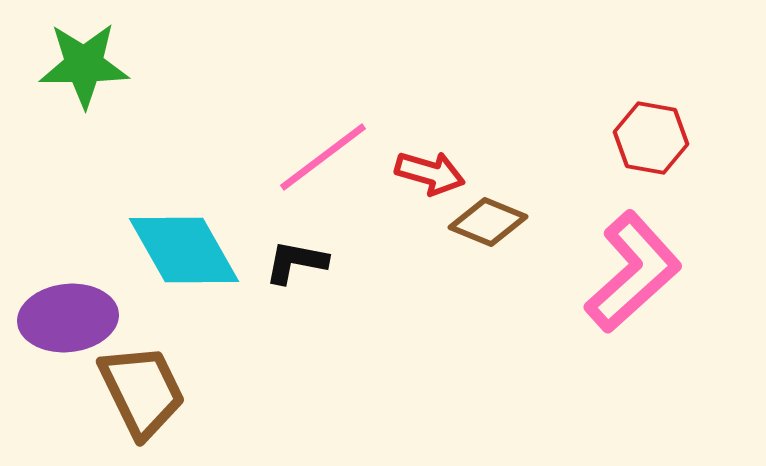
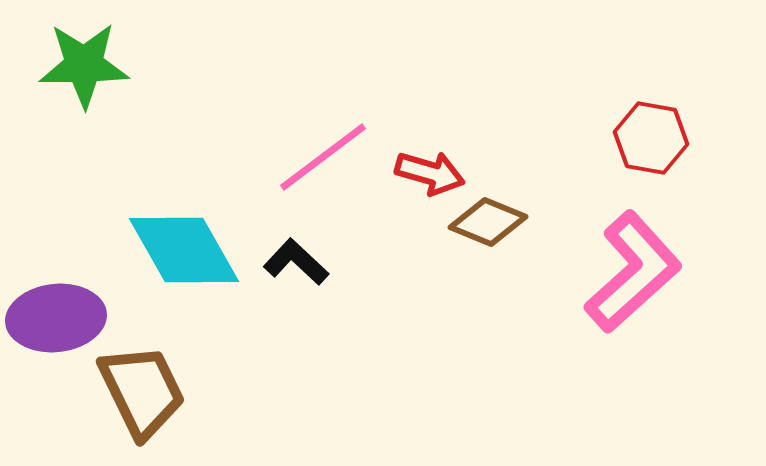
black L-shape: rotated 32 degrees clockwise
purple ellipse: moved 12 px left
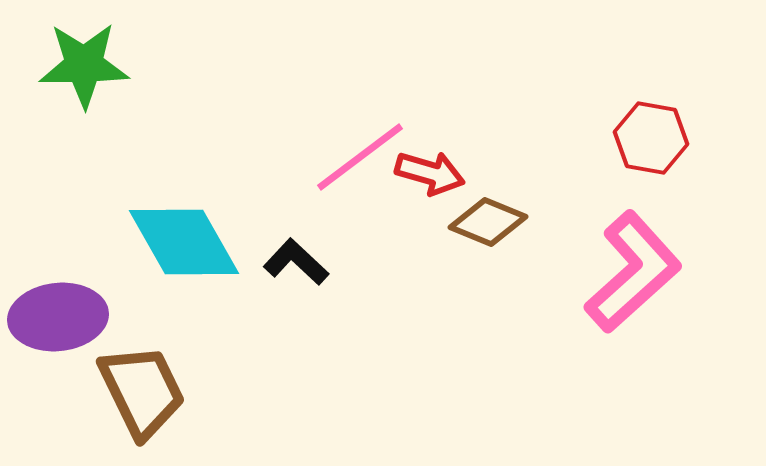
pink line: moved 37 px right
cyan diamond: moved 8 px up
purple ellipse: moved 2 px right, 1 px up
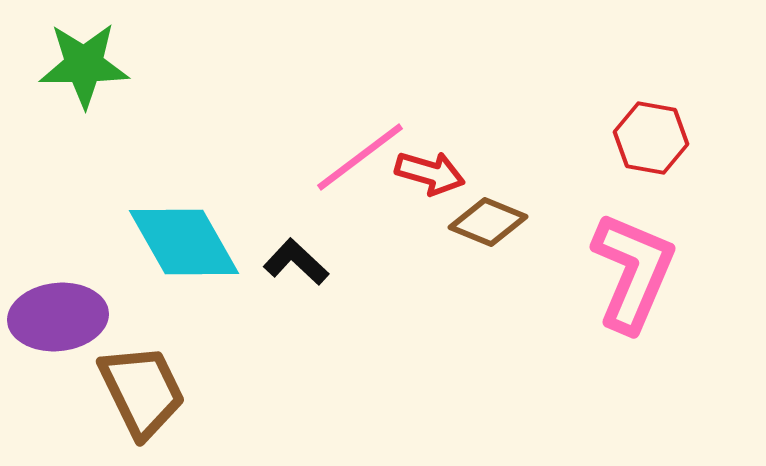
pink L-shape: rotated 25 degrees counterclockwise
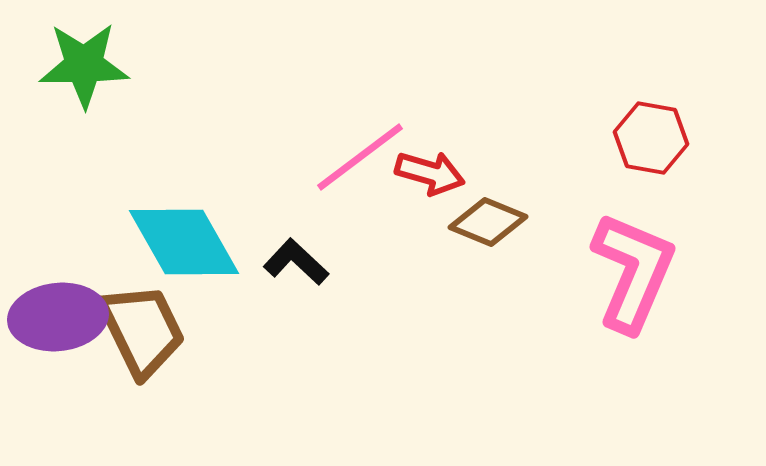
brown trapezoid: moved 61 px up
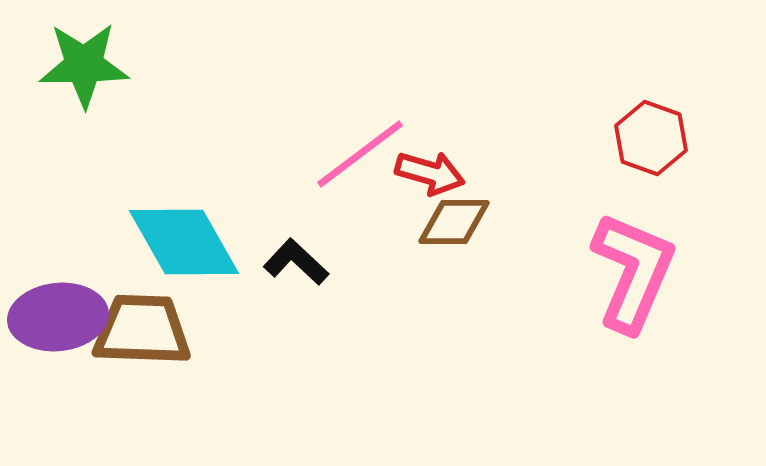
red hexagon: rotated 10 degrees clockwise
pink line: moved 3 px up
brown diamond: moved 34 px left; rotated 22 degrees counterclockwise
brown trapezoid: rotated 62 degrees counterclockwise
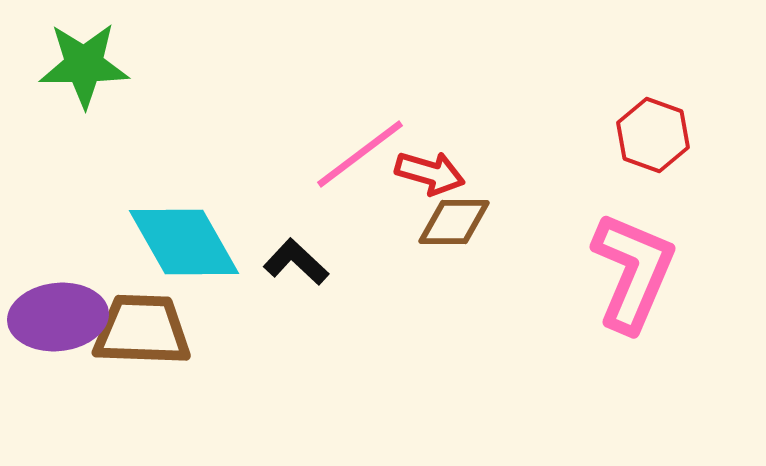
red hexagon: moved 2 px right, 3 px up
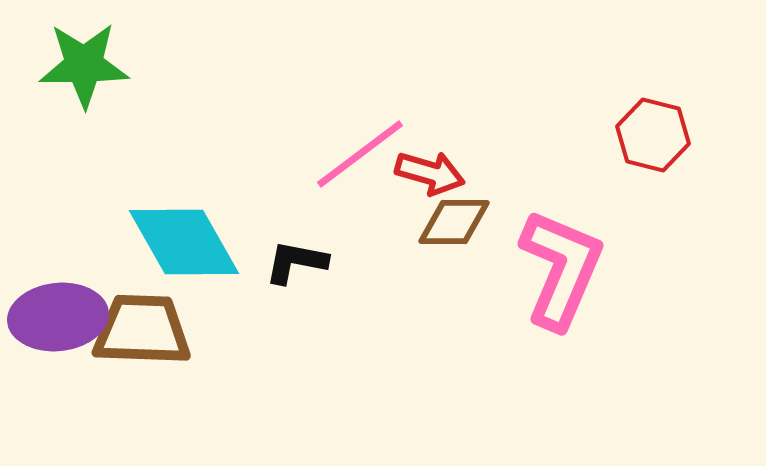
red hexagon: rotated 6 degrees counterclockwise
black L-shape: rotated 32 degrees counterclockwise
pink L-shape: moved 72 px left, 3 px up
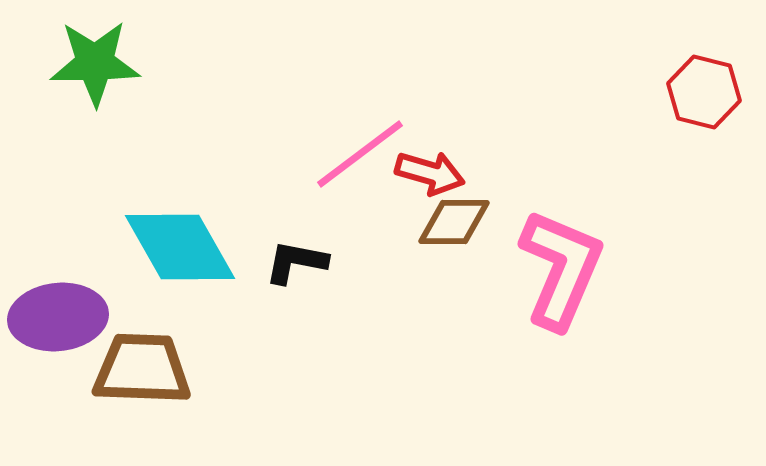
green star: moved 11 px right, 2 px up
red hexagon: moved 51 px right, 43 px up
cyan diamond: moved 4 px left, 5 px down
brown trapezoid: moved 39 px down
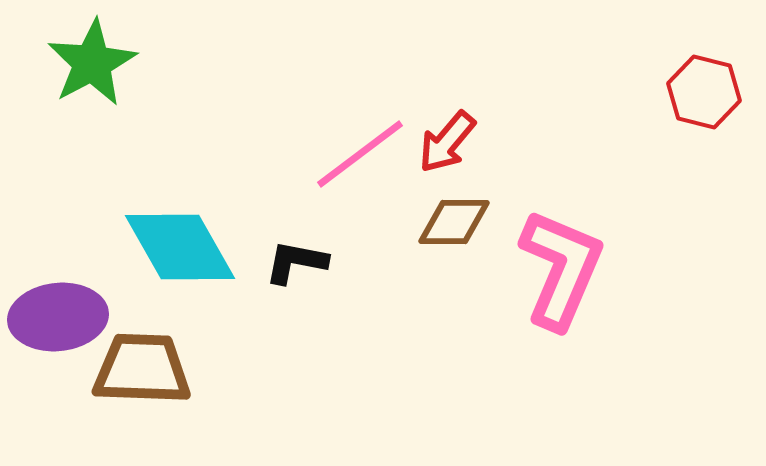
green star: moved 3 px left; rotated 28 degrees counterclockwise
red arrow: moved 17 px right, 31 px up; rotated 114 degrees clockwise
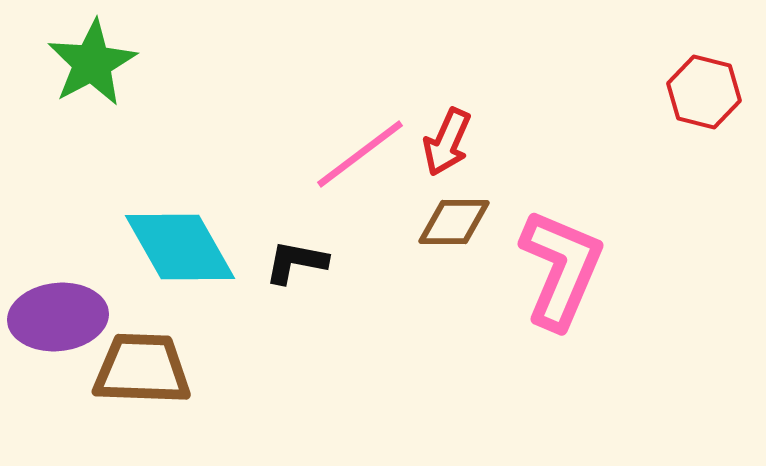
red arrow: rotated 16 degrees counterclockwise
